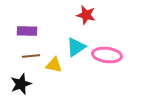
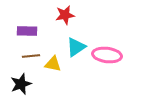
red star: moved 21 px left; rotated 24 degrees counterclockwise
yellow triangle: moved 1 px left, 1 px up
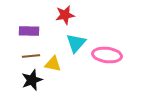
purple rectangle: moved 2 px right
cyan triangle: moved 4 px up; rotated 15 degrees counterclockwise
black star: moved 11 px right, 4 px up
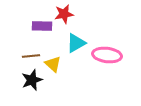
red star: moved 1 px left, 1 px up
purple rectangle: moved 13 px right, 5 px up
cyan triangle: rotated 20 degrees clockwise
yellow triangle: rotated 30 degrees clockwise
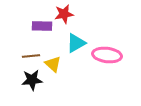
black star: rotated 15 degrees clockwise
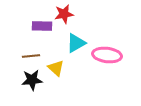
yellow triangle: moved 3 px right, 4 px down
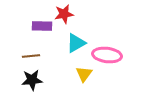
yellow triangle: moved 28 px right, 6 px down; rotated 24 degrees clockwise
